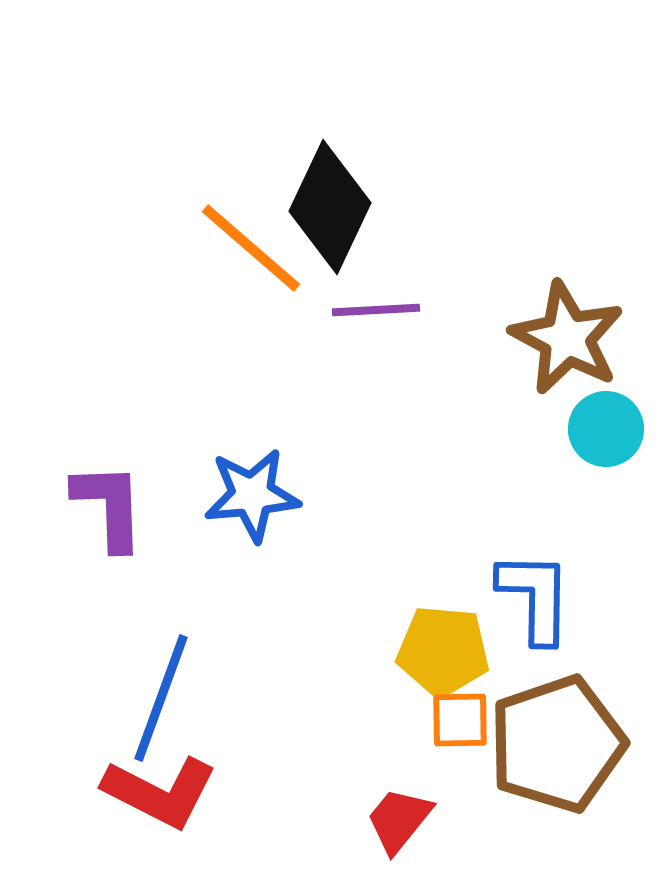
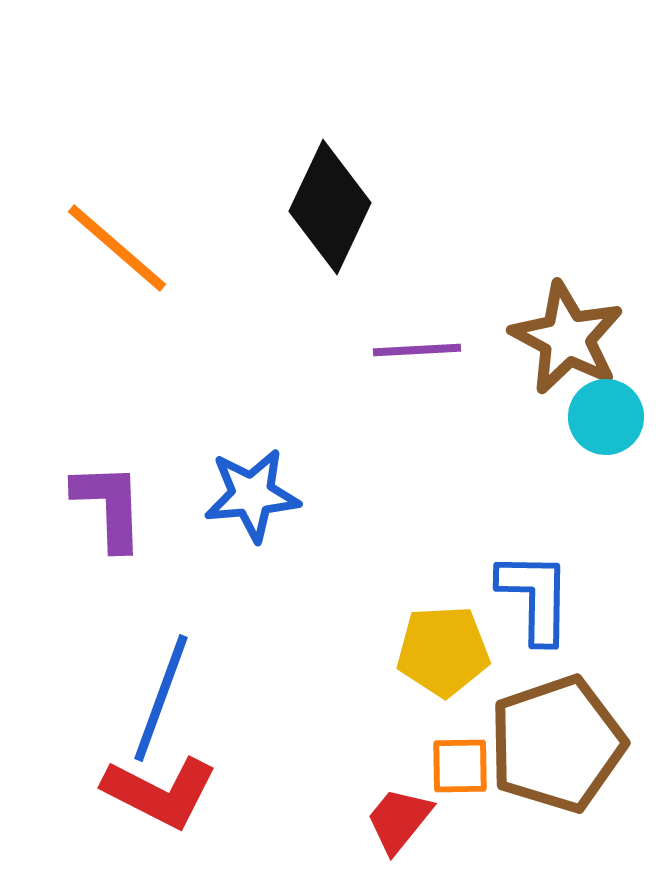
orange line: moved 134 px left
purple line: moved 41 px right, 40 px down
cyan circle: moved 12 px up
yellow pentagon: rotated 8 degrees counterclockwise
orange square: moved 46 px down
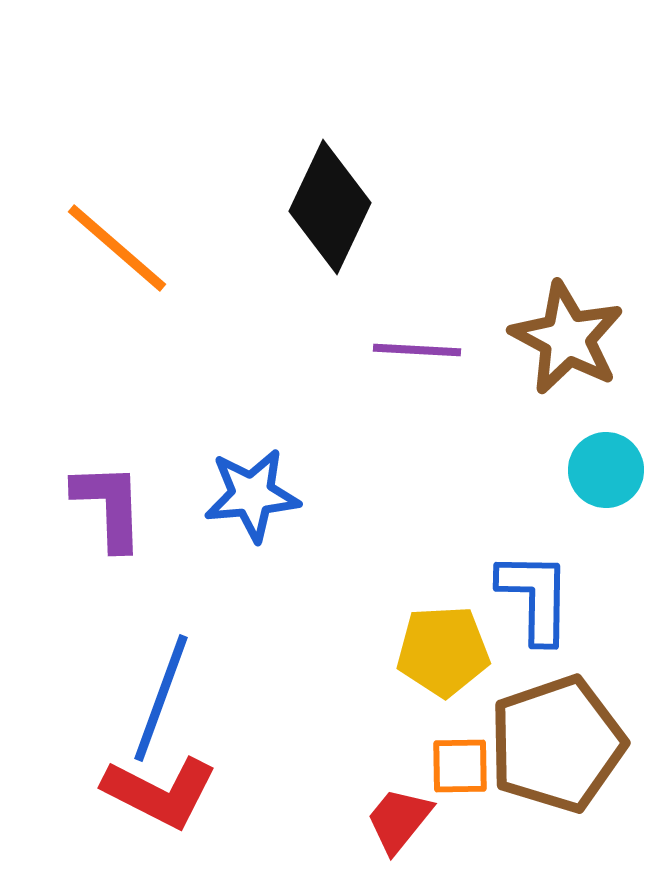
purple line: rotated 6 degrees clockwise
cyan circle: moved 53 px down
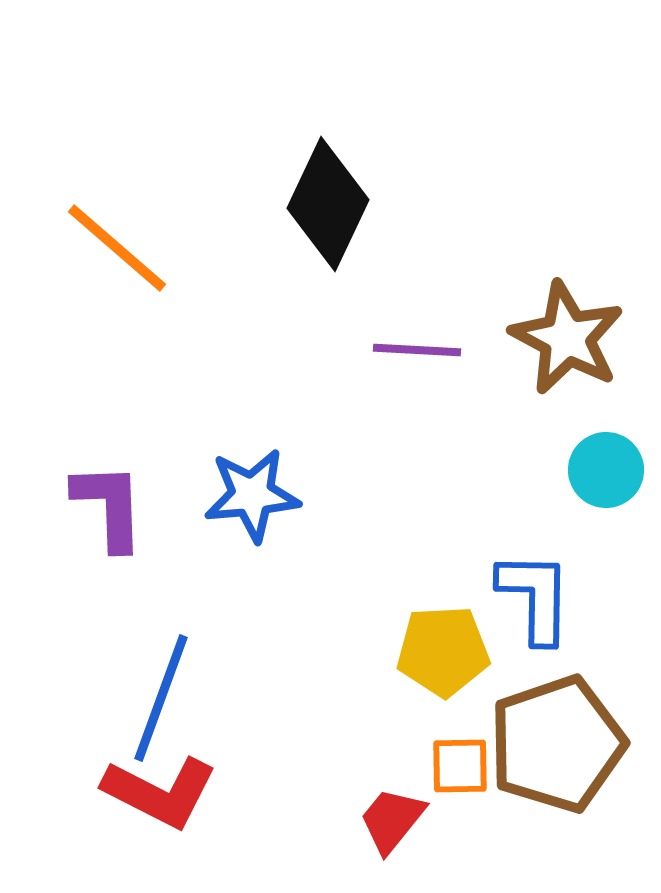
black diamond: moved 2 px left, 3 px up
red trapezoid: moved 7 px left
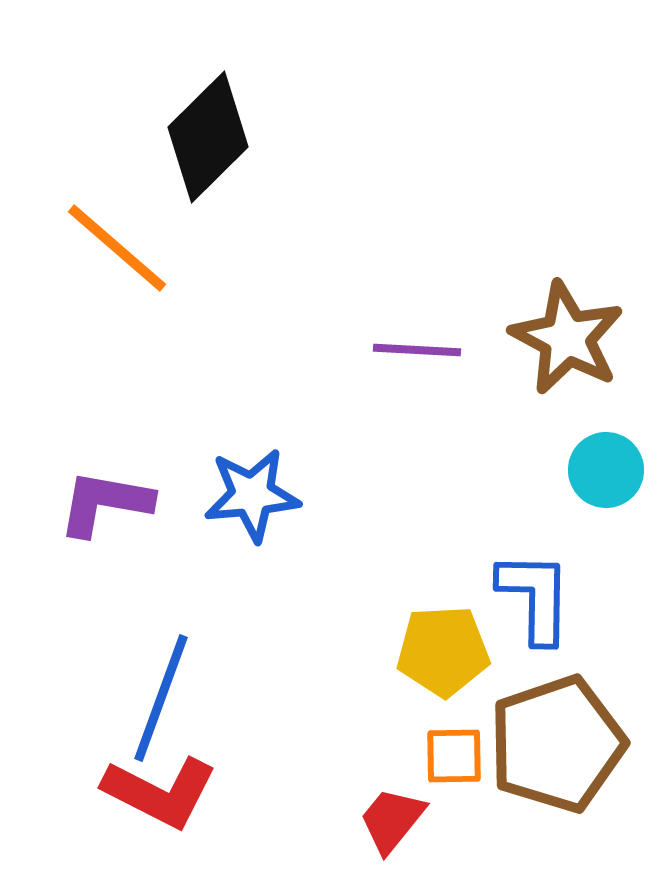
black diamond: moved 120 px left, 67 px up; rotated 20 degrees clockwise
purple L-shape: moved 4 px left, 3 px up; rotated 78 degrees counterclockwise
orange square: moved 6 px left, 10 px up
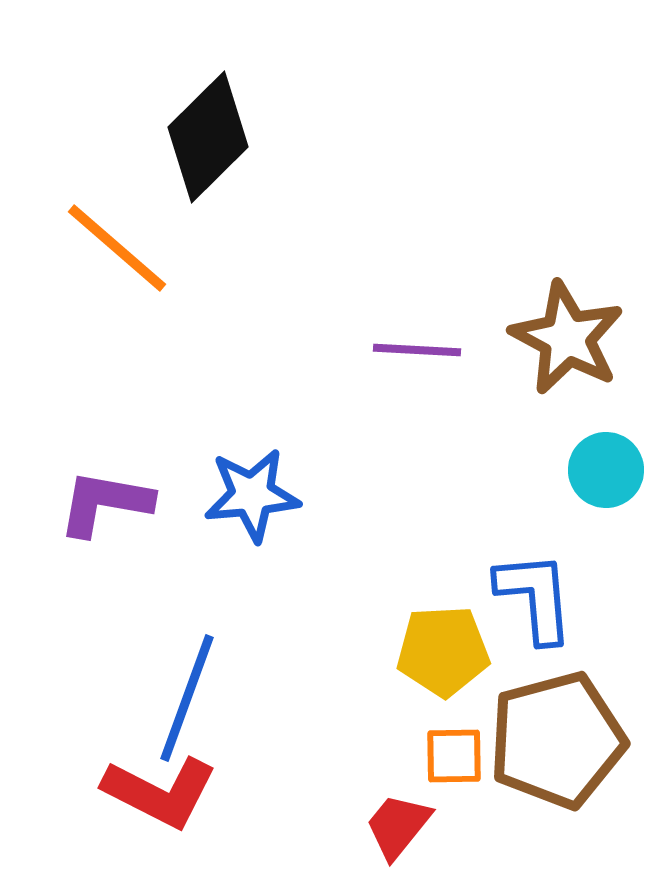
blue L-shape: rotated 6 degrees counterclockwise
blue line: moved 26 px right
brown pentagon: moved 4 px up; rotated 4 degrees clockwise
red trapezoid: moved 6 px right, 6 px down
